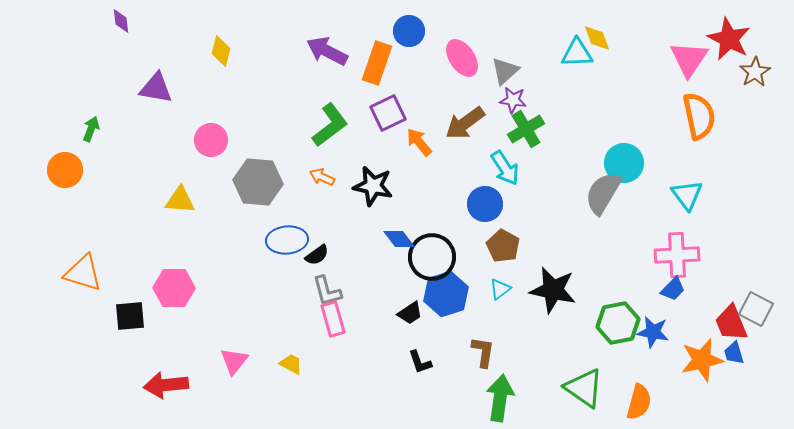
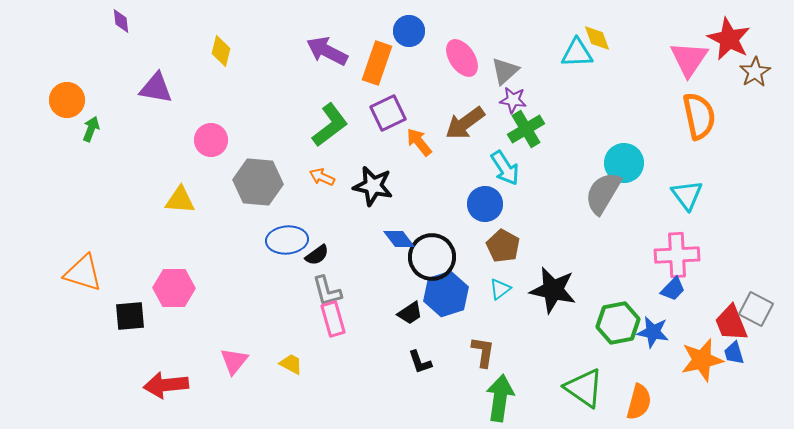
orange circle at (65, 170): moved 2 px right, 70 px up
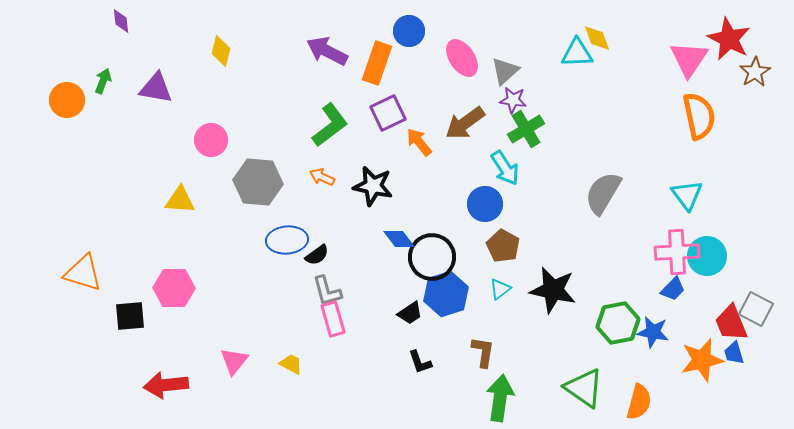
green arrow at (91, 129): moved 12 px right, 48 px up
cyan circle at (624, 163): moved 83 px right, 93 px down
pink cross at (677, 255): moved 3 px up
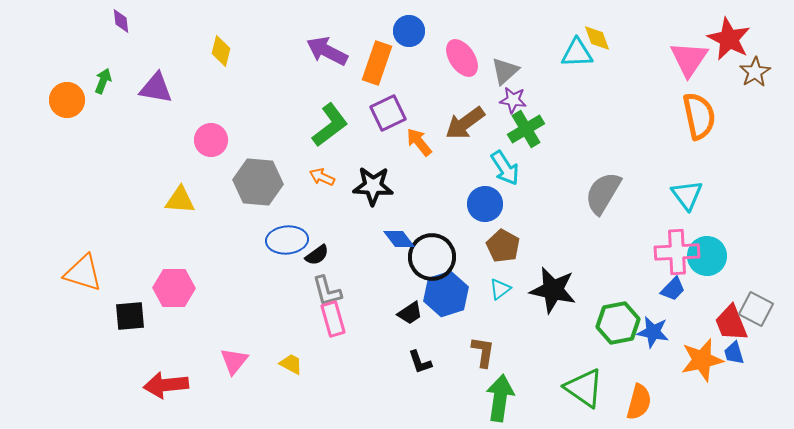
black star at (373, 186): rotated 9 degrees counterclockwise
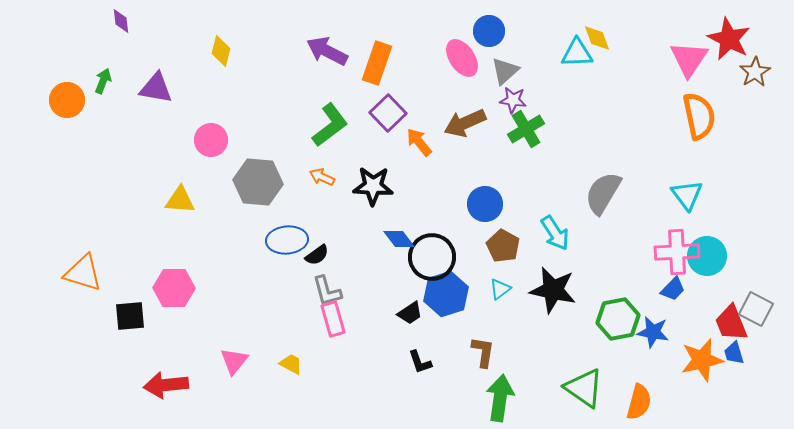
blue circle at (409, 31): moved 80 px right
purple square at (388, 113): rotated 18 degrees counterclockwise
brown arrow at (465, 123): rotated 12 degrees clockwise
cyan arrow at (505, 168): moved 50 px right, 65 px down
green hexagon at (618, 323): moved 4 px up
